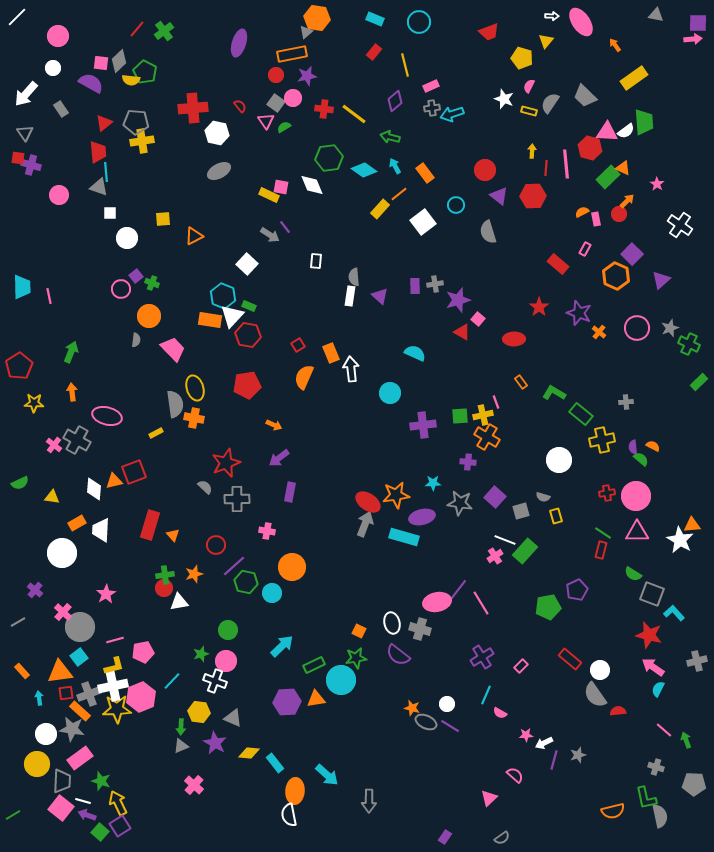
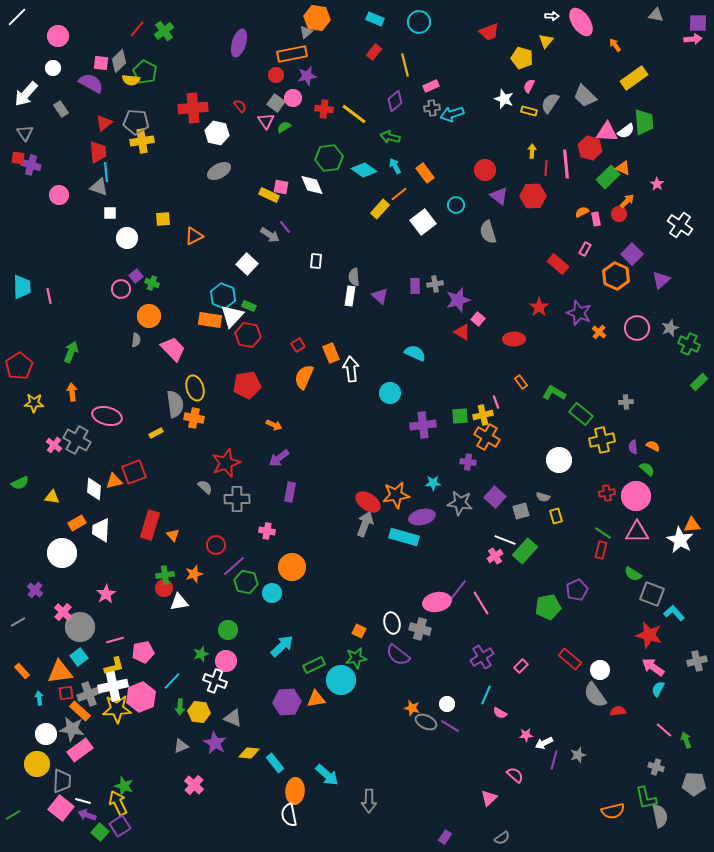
green semicircle at (641, 459): moved 6 px right, 10 px down
green arrow at (181, 727): moved 1 px left, 20 px up
pink rectangle at (80, 758): moved 8 px up
green star at (101, 781): moved 23 px right, 5 px down
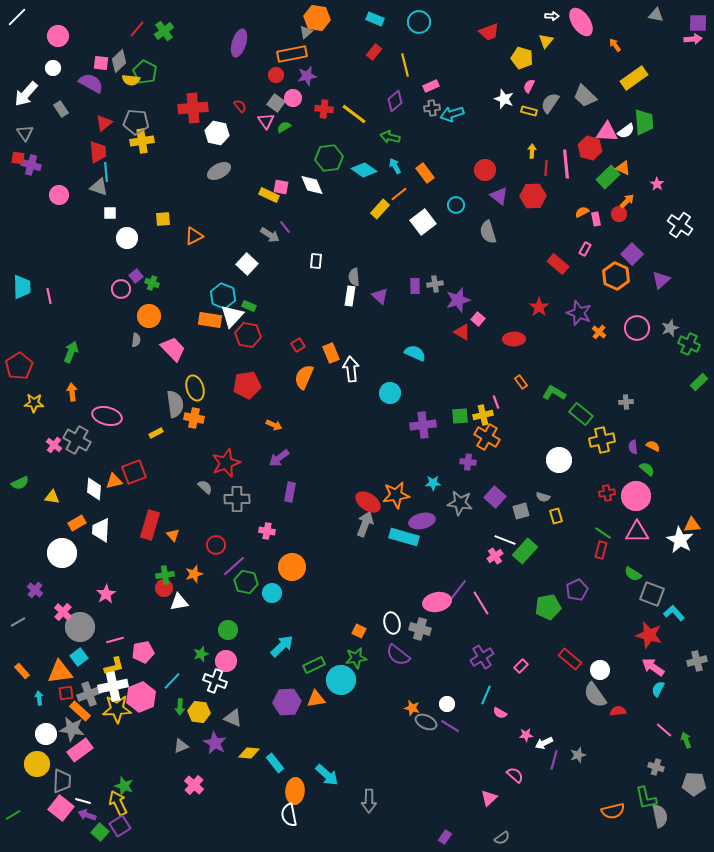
purple ellipse at (422, 517): moved 4 px down
